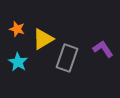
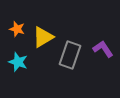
yellow triangle: moved 2 px up
gray rectangle: moved 3 px right, 3 px up
cyan star: rotated 12 degrees counterclockwise
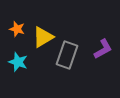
purple L-shape: rotated 95 degrees clockwise
gray rectangle: moved 3 px left
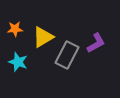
orange star: moved 2 px left; rotated 21 degrees counterclockwise
purple L-shape: moved 7 px left, 6 px up
gray rectangle: rotated 8 degrees clockwise
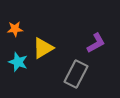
yellow triangle: moved 11 px down
gray rectangle: moved 9 px right, 19 px down
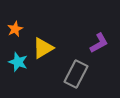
orange star: rotated 21 degrees counterclockwise
purple L-shape: moved 3 px right
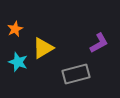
gray rectangle: rotated 48 degrees clockwise
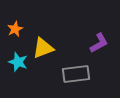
yellow triangle: rotated 10 degrees clockwise
gray rectangle: rotated 8 degrees clockwise
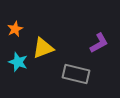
gray rectangle: rotated 20 degrees clockwise
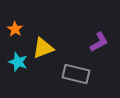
orange star: rotated 14 degrees counterclockwise
purple L-shape: moved 1 px up
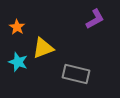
orange star: moved 2 px right, 2 px up
purple L-shape: moved 4 px left, 23 px up
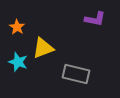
purple L-shape: rotated 40 degrees clockwise
